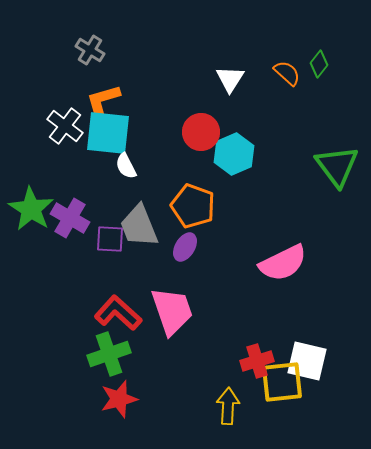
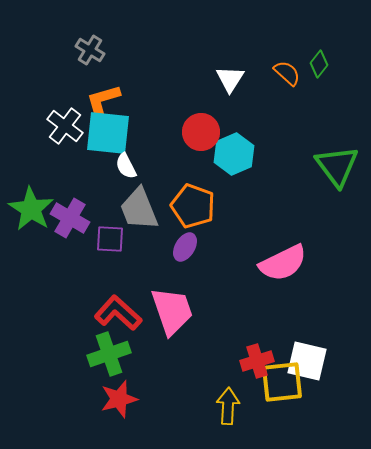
gray trapezoid: moved 17 px up
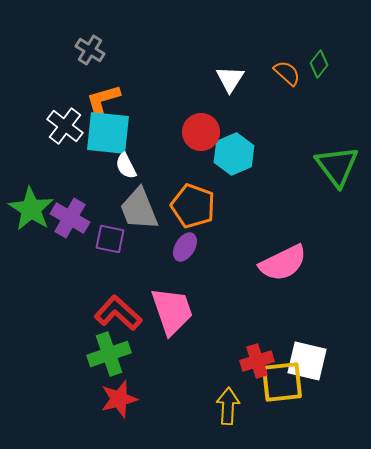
purple square: rotated 8 degrees clockwise
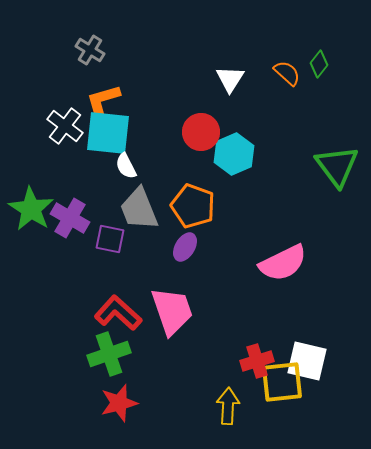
red star: moved 4 px down
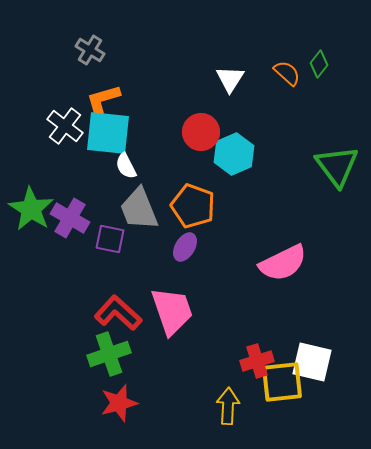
white square: moved 5 px right, 1 px down
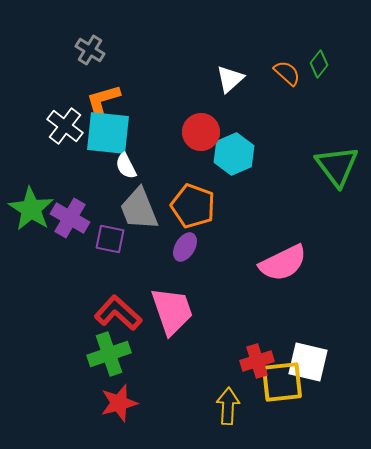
white triangle: rotated 16 degrees clockwise
white square: moved 4 px left
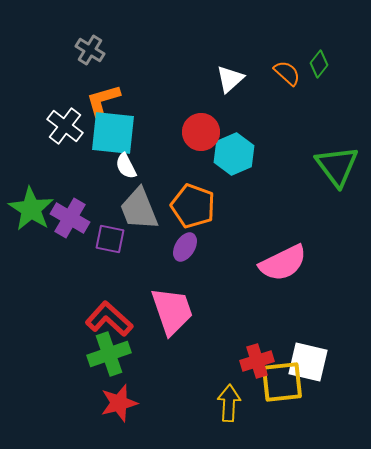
cyan square: moved 5 px right
red L-shape: moved 9 px left, 6 px down
yellow arrow: moved 1 px right, 3 px up
